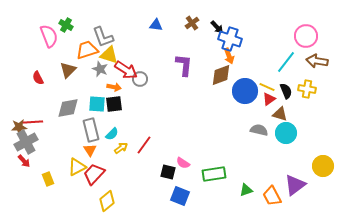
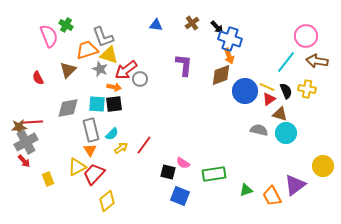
red arrow at (126, 70): rotated 110 degrees clockwise
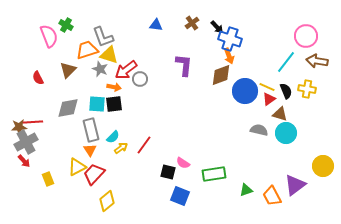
cyan semicircle at (112, 134): moved 1 px right, 3 px down
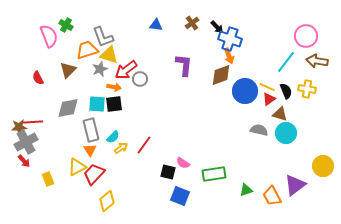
gray star at (100, 69): rotated 28 degrees clockwise
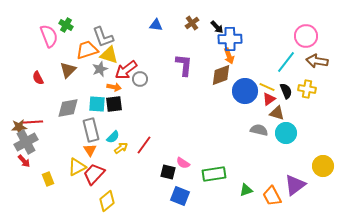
blue cross at (230, 39): rotated 20 degrees counterclockwise
brown triangle at (280, 114): moved 3 px left, 1 px up
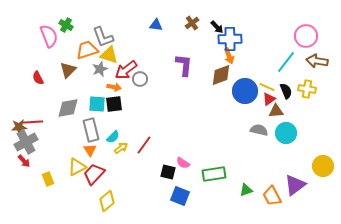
brown triangle at (277, 113): moved 1 px left, 2 px up; rotated 21 degrees counterclockwise
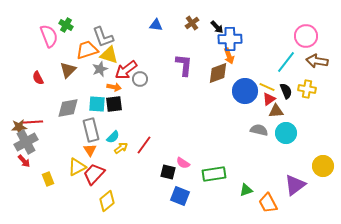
brown diamond at (221, 75): moved 3 px left, 2 px up
orange trapezoid at (272, 196): moved 4 px left, 7 px down
